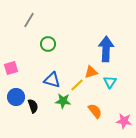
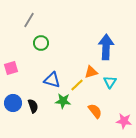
green circle: moved 7 px left, 1 px up
blue arrow: moved 2 px up
blue circle: moved 3 px left, 6 px down
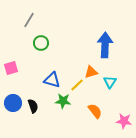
blue arrow: moved 1 px left, 2 px up
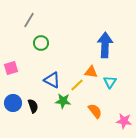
orange triangle: rotated 24 degrees clockwise
blue triangle: rotated 12 degrees clockwise
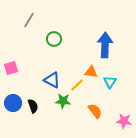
green circle: moved 13 px right, 4 px up
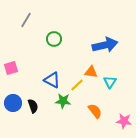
gray line: moved 3 px left
blue arrow: rotated 75 degrees clockwise
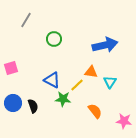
green star: moved 2 px up
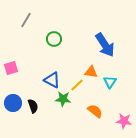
blue arrow: rotated 70 degrees clockwise
orange semicircle: rotated 14 degrees counterclockwise
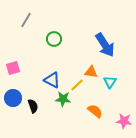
pink square: moved 2 px right
blue circle: moved 5 px up
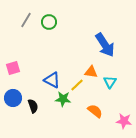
green circle: moved 5 px left, 17 px up
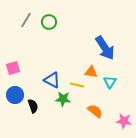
blue arrow: moved 3 px down
yellow line: rotated 56 degrees clockwise
blue circle: moved 2 px right, 3 px up
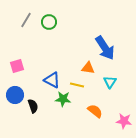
pink square: moved 4 px right, 2 px up
orange triangle: moved 3 px left, 4 px up
